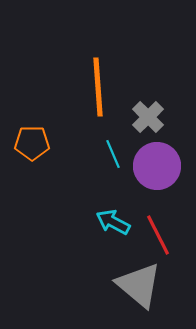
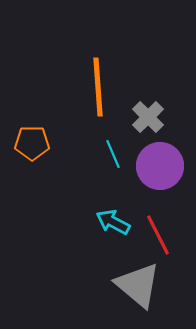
purple circle: moved 3 px right
gray triangle: moved 1 px left
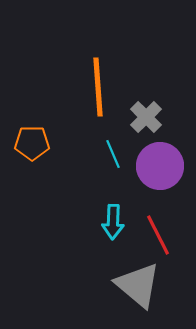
gray cross: moved 2 px left
cyan arrow: rotated 116 degrees counterclockwise
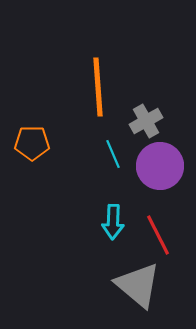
gray cross: moved 4 px down; rotated 16 degrees clockwise
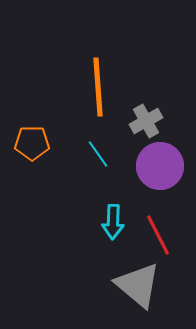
cyan line: moved 15 px left; rotated 12 degrees counterclockwise
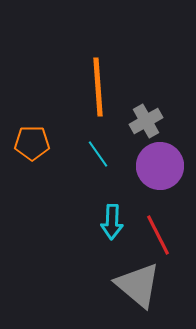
cyan arrow: moved 1 px left
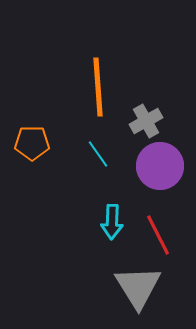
gray triangle: moved 2 px down; rotated 18 degrees clockwise
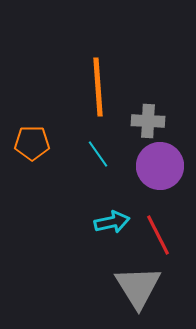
gray cross: moved 2 px right; rotated 32 degrees clockwise
cyan arrow: rotated 104 degrees counterclockwise
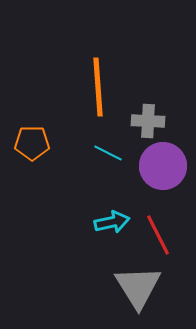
cyan line: moved 10 px right, 1 px up; rotated 28 degrees counterclockwise
purple circle: moved 3 px right
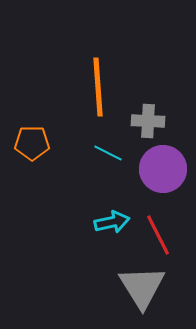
purple circle: moved 3 px down
gray triangle: moved 4 px right
